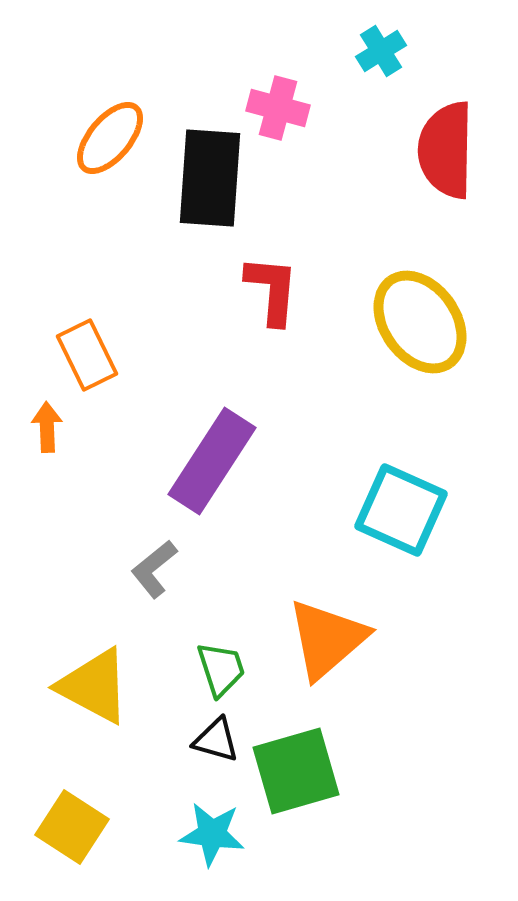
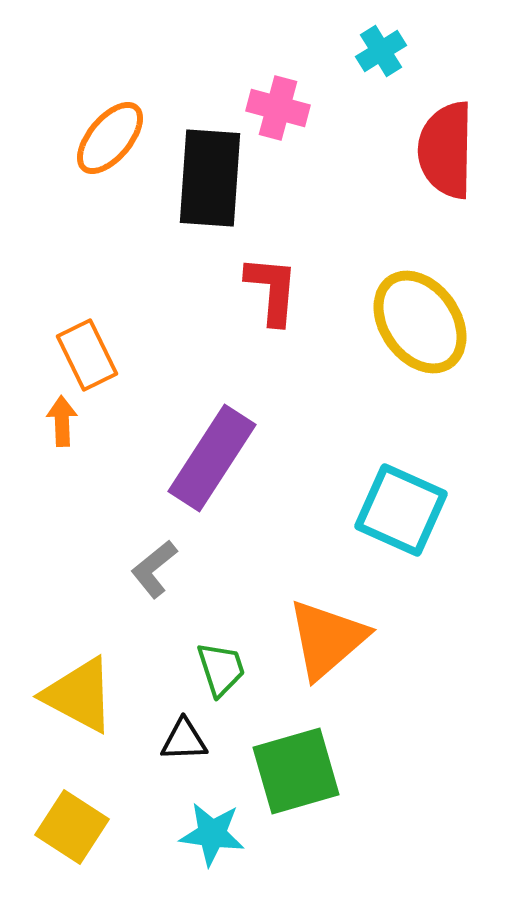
orange arrow: moved 15 px right, 6 px up
purple rectangle: moved 3 px up
yellow triangle: moved 15 px left, 9 px down
black triangle: moved 32 px left; rotated 18 degrees counterclockwise
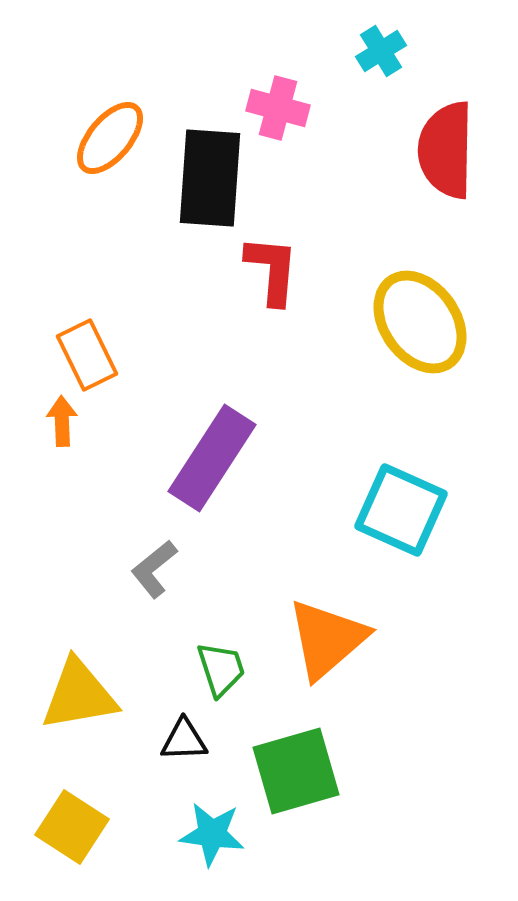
red L-shape: moved 20 px up
yellow triangle: rotated 38 degrees counterclockwise
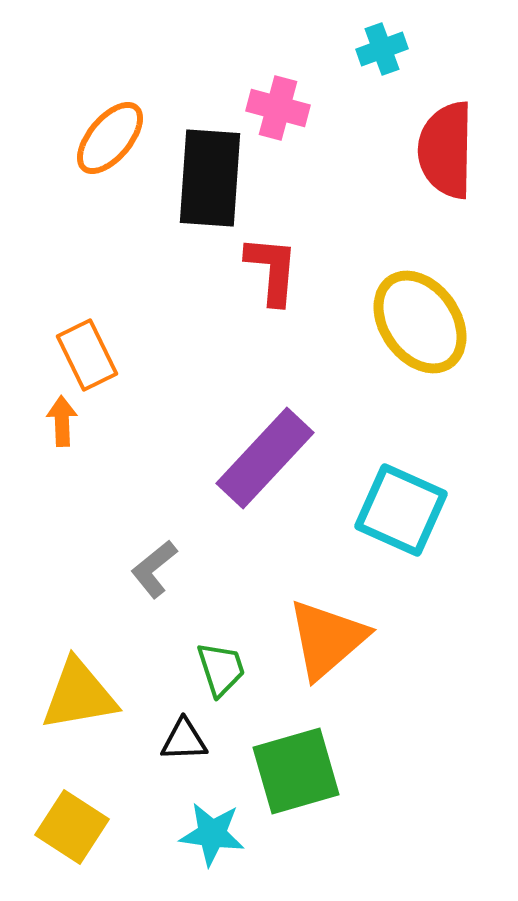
cyan cross: moved 1 px right, 2 px up; rotated 12 degrees clockwise
purple rectangle: moved 53 px right; rotated 10 degrees clockwise
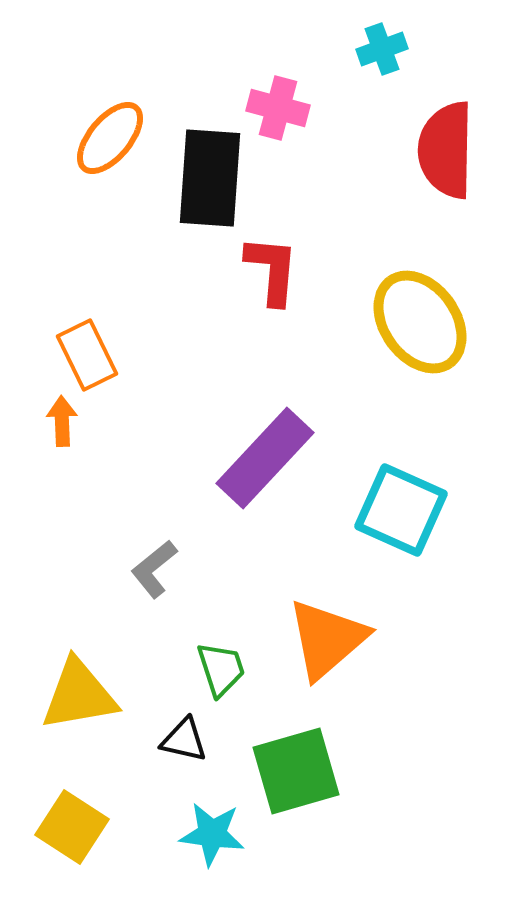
black triangle: rotated 15 degrees clockwise
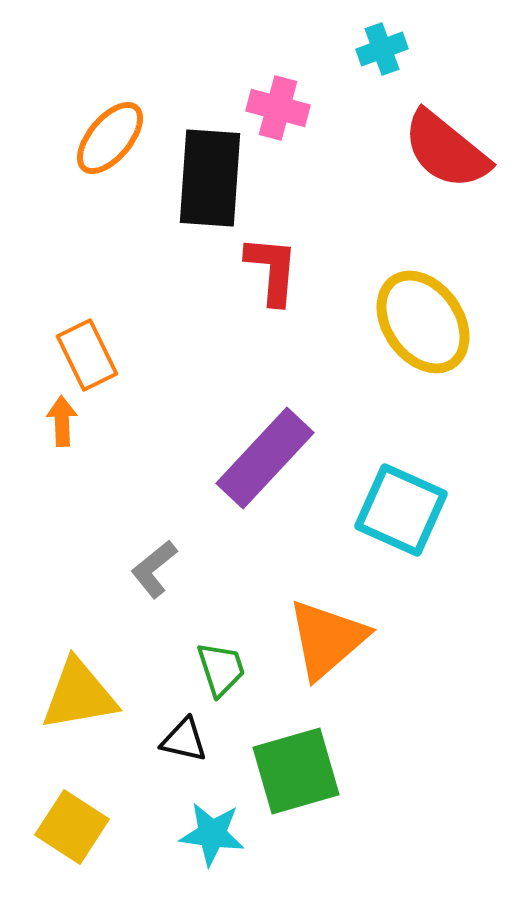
red semicircle: rotated 52 degrees counterclockwise
yellow ellipse: moved 3 px right
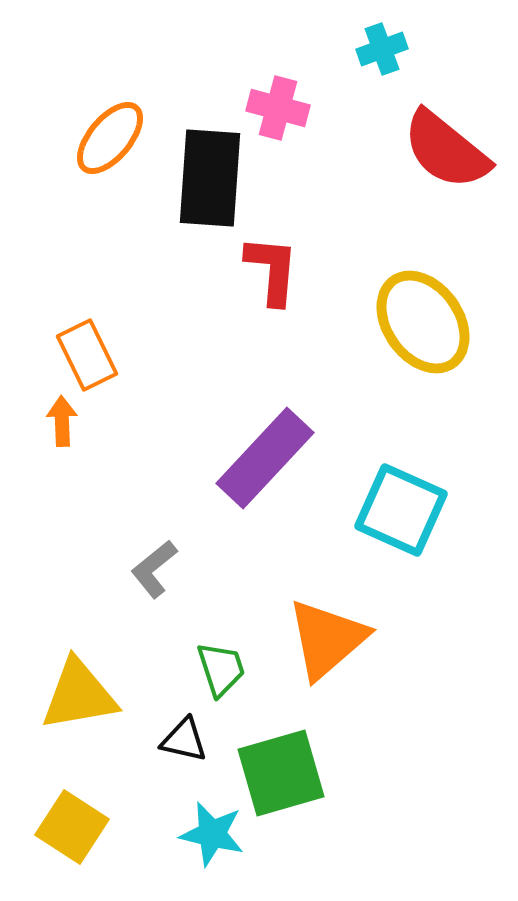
green square: moved 15 px left, 2 px down
cyan star: rotated 6 degrees clockwise
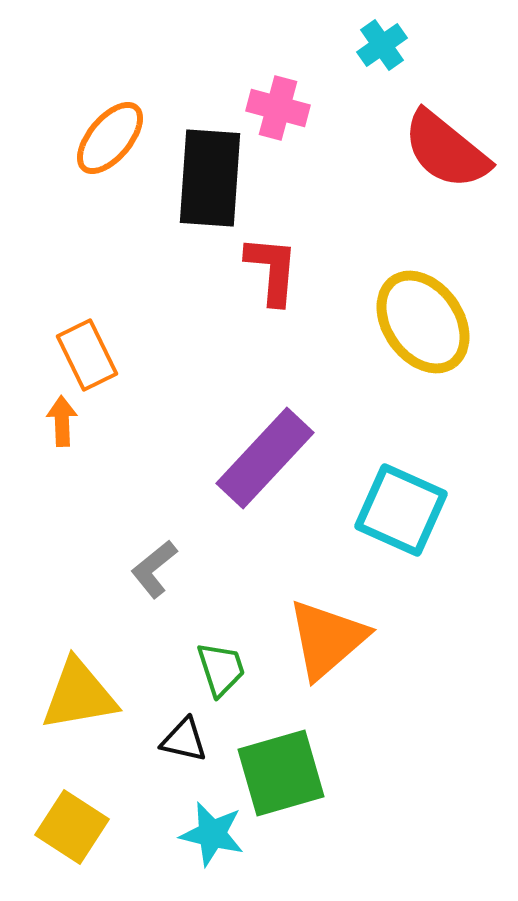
cyan cross: moved 4 px up; rotated 15 degrees counterclockwise
